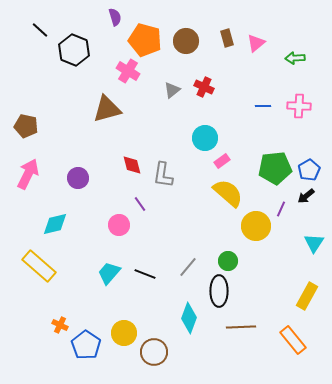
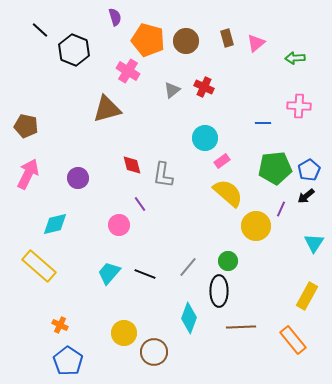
orange pentagon at (145, 40): moved 3 px right
blue line at (263, 106): moved 17 px down
blue pentagon at (86, 345): moved 18 px left, 16 px down
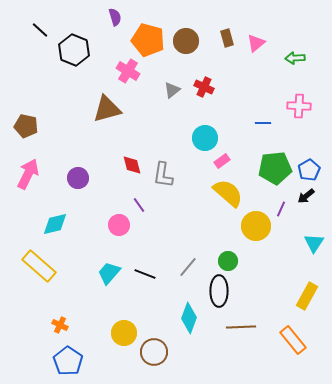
purple line at (140, 204): moved 1 px left, 1 px down
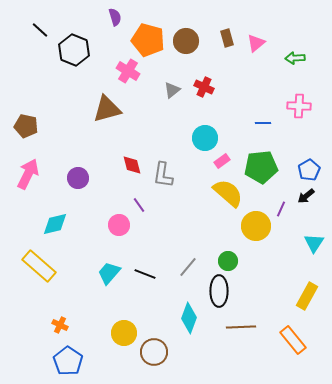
green pentagon at (275, 168): moved 14 px left, 1 px up
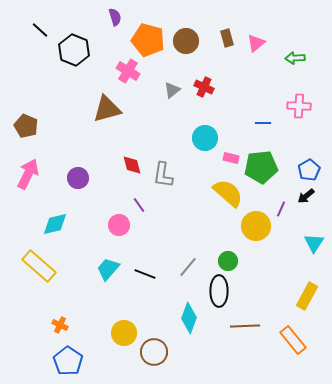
brown pentagon at (26, 126): rotated 10 degrees clockwise
pink rectangle at (222, 161): moved 9 px right, 3 px up; rotated 49 degrees clockwise
cyan trapezoid at (109, 273): moved 1 px left, 4 px up
brown line at (241, 327): moved 4 px right, 1 px up
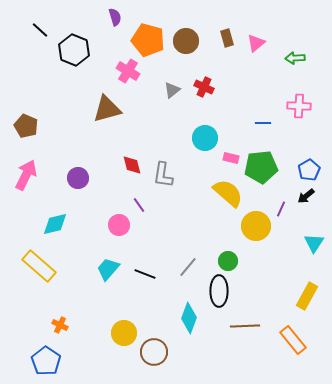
pink arrow at (28, 174): moved 2 px left, 1 px down
blue pentagon at (68, 361): moved 22 px left
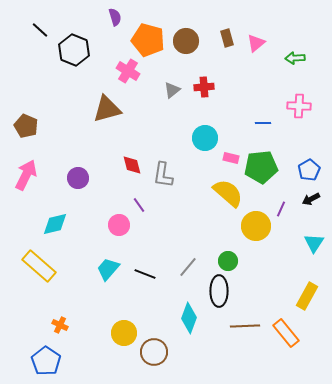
red cross at (204, 87): rotated 30 degrees counterclockwise
black arrow at (306, 196): moved 5 px right, 3 px down; rotated 12 degrees clockwise
orange rectangle at (293, 340): moved 7 px left, 7 px up
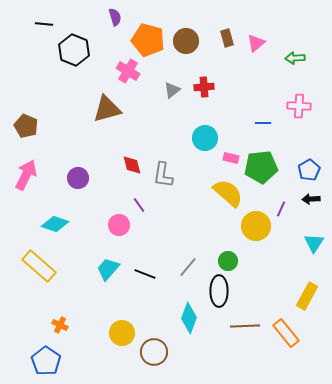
black line at (40, 30): moved 4 px right, 6 px up; rotated 36 degrees counterclockwise
black arrow at (311, 199): rotated 24 degrees clockwise
cyan diamond at (55, 224): rotated 32 degrees clockwise
yellow circle at (124, 333): moved 2 px left
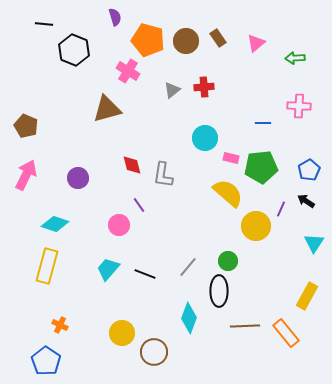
brown rectangle at (227, 38): moved 9 px left; rotated 18 degrees counterclockwise
black arrow at (311, 199): moved 5 px left, 2 px down; rotated 36 degrees clockwise
yellow rectangle at (39, 266): moved 8 px right; rotated 64 degrees clockwise
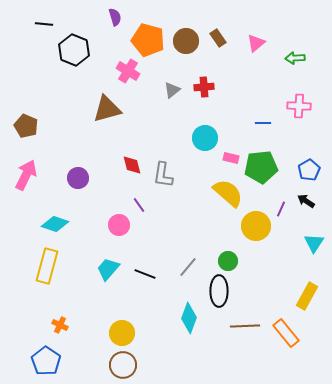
brown circle at (154, 352): moved 31 px left, 13 px down
